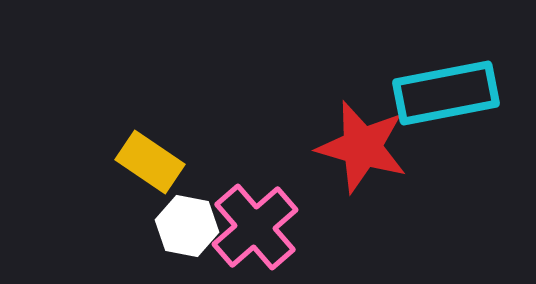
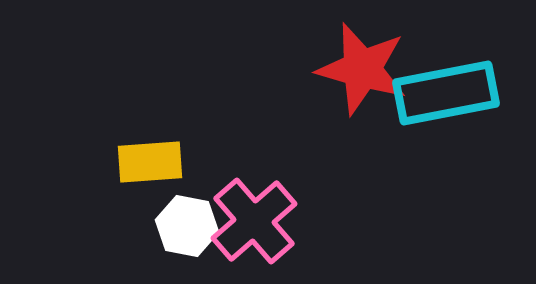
red star: moved 78 px up
yellow rectangle: rotated 38 degrees counterclockwise
pink cross: moved 1 px left, 6 px up
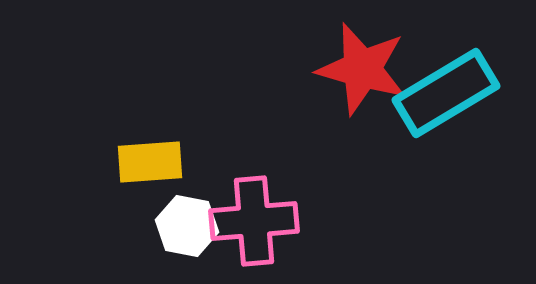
cyan rectangle: rotated 20 degrees counterclockwise
pink cross: rotated 36 degrees clockwise
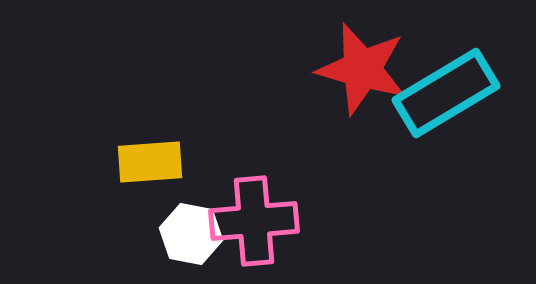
white hexagon: moved 4 px right, 8 px down
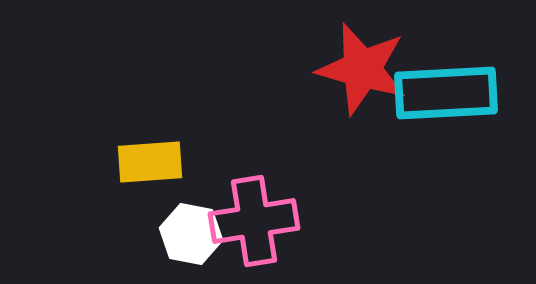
cyan rectangle: rotated 28 degrees clockwise
pink cross: rotated 4 degrees counterclockwise
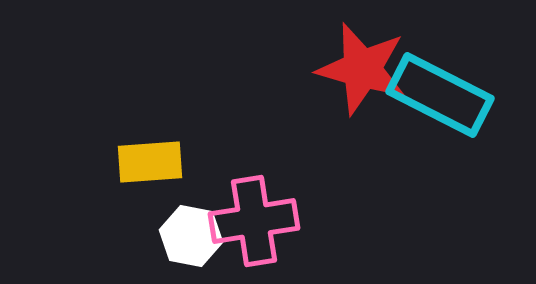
cyan rectangle: moved 6 px left, 2 px down; rotated 30 degrees clockwise
white hexagon: moved 2 px down
